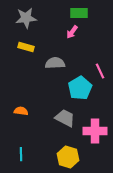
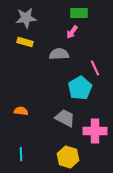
yellow rectangle: moved 1 px left, 5 px up
gray semicircle: moved 4 px right, 9 px up
pink line: moved 5 px left, 3 px up
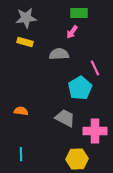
yellow hexagon: moved 9 px right, 2 px down; rotated 20 degrees counterclockwise
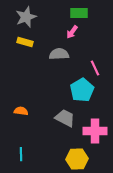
gray star: moved 1 px up; rotated 15 degrees counterclockwise
cyan pentagon: moved 2 px right, 2 px down
